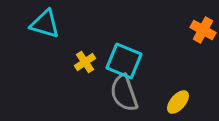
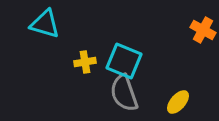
yellow cross: rotated 25 degrees clockwise
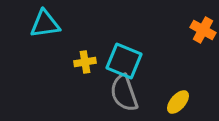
cyan triangle: rotated 24 degrees counterclockwise
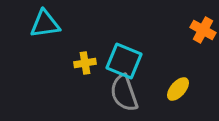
yellow cross: moved 1 px down
yellow ellipse: moved 13 px up
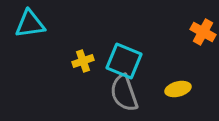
cyan triangle: moved 15 px left
orange cross: moved 2 px down
yellow cross: moved 2 px left, 2 px up; rotated 10 degrees counterclockwise
yellow ellipse: rotated 35 degrees clockwise
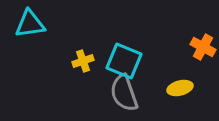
orange cross: moved 15 px down
yellow ellipse: moved 2 px right, 1 px up
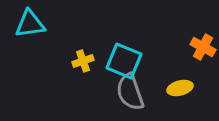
gray semicircle: moved 6 px right, 1 px up
